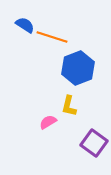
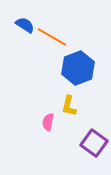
orange line: rotated 12 degrees clockwise
pink semicircle: rotated 48 degrees counterclockwise
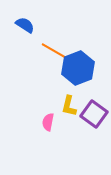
orange line: moved 4 px right, 15 px down
purple square: moved 29 px up
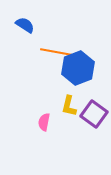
orange line: rotated 20 degrees counterclockwise
pink semicircle: moved 4 px left
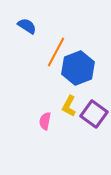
blue semicircle: moved 2 px right, 1 px down
orange line: rotated 72 degrees counterclockwise
yellow L-shape: rotated 15 degrees clockwise
pink semicircle: moved 1 px right, 1 px up
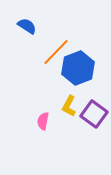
orange line: rotated 16 degrees clockwise
pink semicircle: moved 2 px left
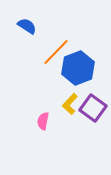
yellow L-shape: moved 1 px right, 2 px up; rotated 15 degrees clockwise
purple square: moved 1 px left, 6 px up
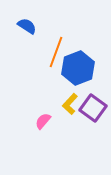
orange line: rotated 24 degrees counterclockwise
pink semicircle: rotated 30 degrees clockwise
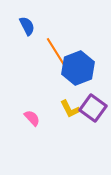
blue semicircle: rotated 30 degrees clockwise
orange line: rotated 52 degrees counterclockwise
yellow L-shape: moved 5 px down; rotated 70 degrees counterclockwise
pink semicircle: moved 11 px left, 3 px up; rotated 96 degrees clockwise
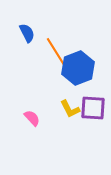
blue semicircle: moved 7 px down
purple square: rotated 32 degrees counterclockwise
